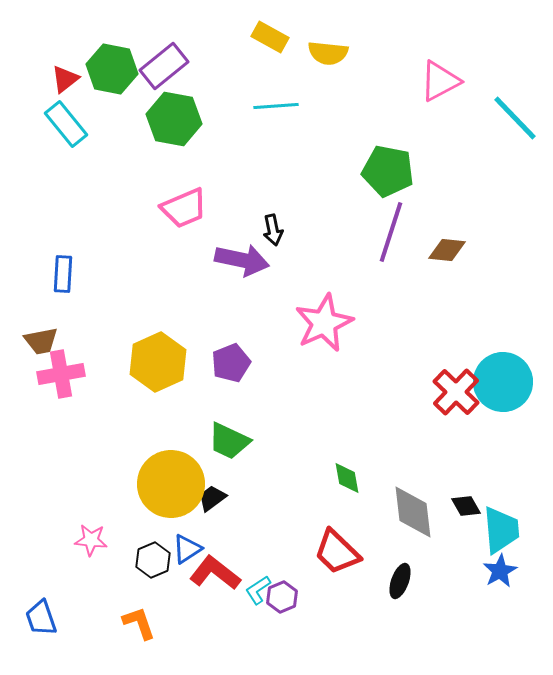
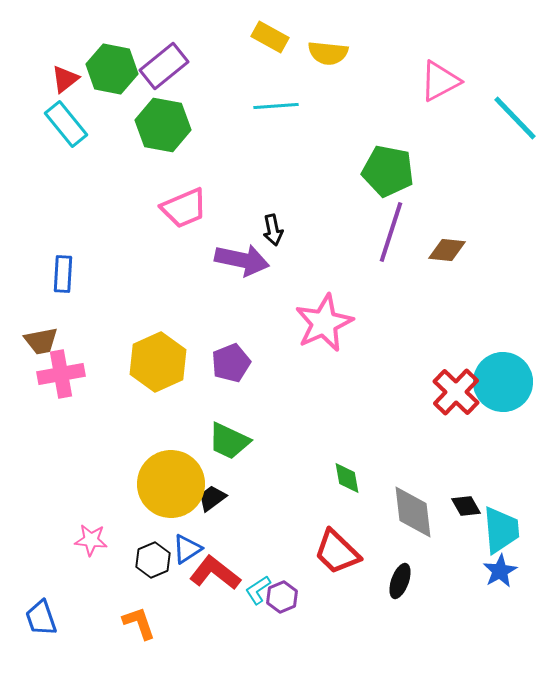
green hexagon at (174, 119): moved 11 px left, 6 px down
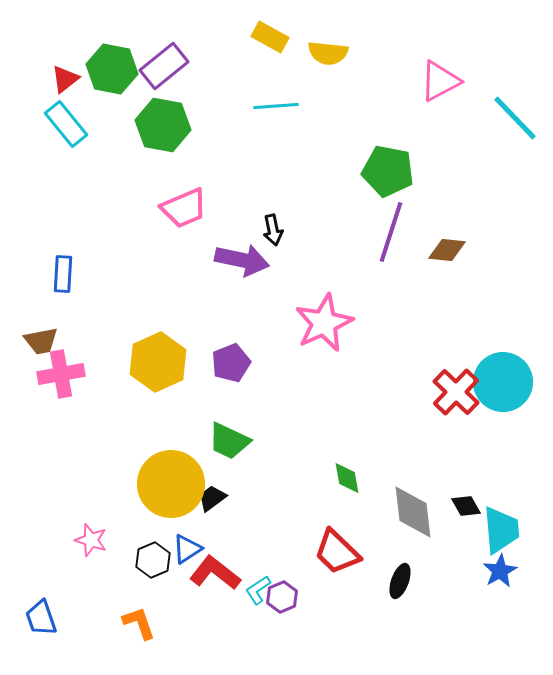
pink star at (91, 540): rotated 12 degrees clockwise
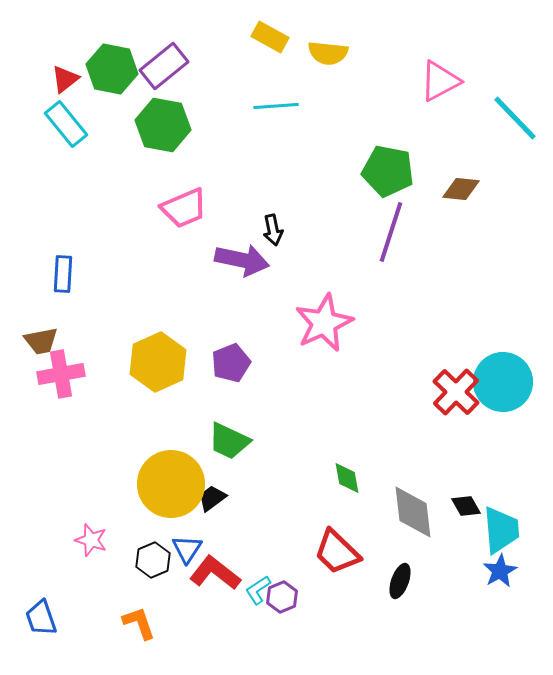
brown diamond at (447, 250): moved 14 px right, 61 px up
blue triangle at (187, 549): rotated 24 degrees counterclockwise
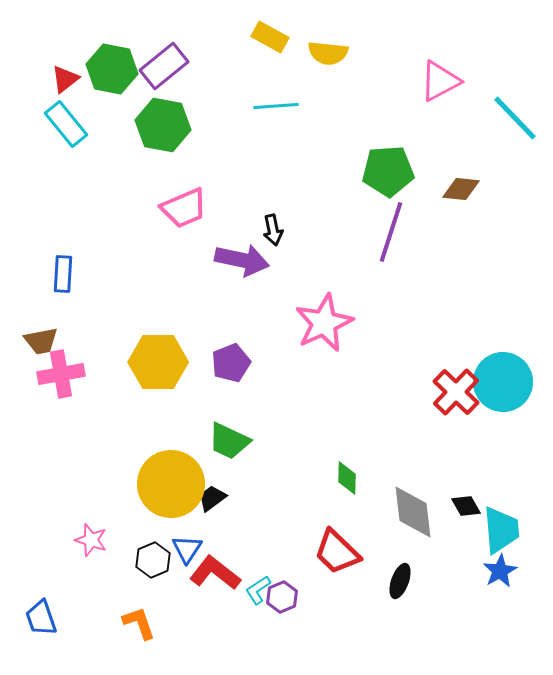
green pentagon at (388, 171): rotated 15 degrees counterclockwise
yellow hexagon at (158, 362): rotated 24 degrees clockwise
green diamond at (347, 478): rotated 12 degrees clockwise
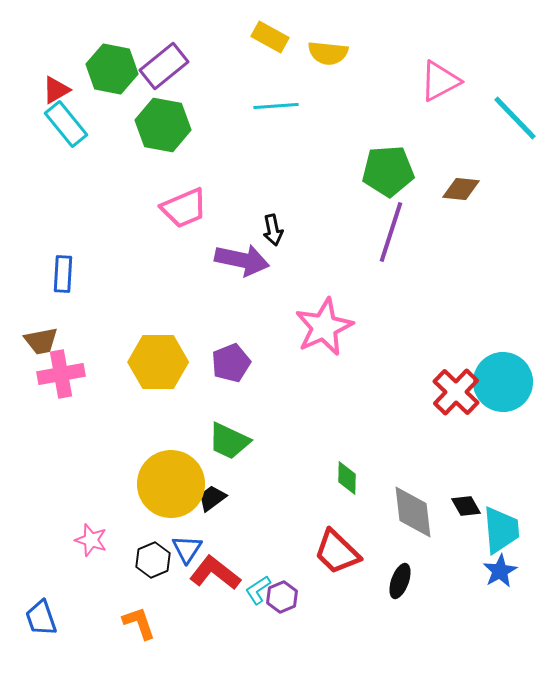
red triangle at (65, 79): moved 9 px left, 11 px down; rotated 8 degrees clockwise
pink star at (324, 323): moved 4 px down
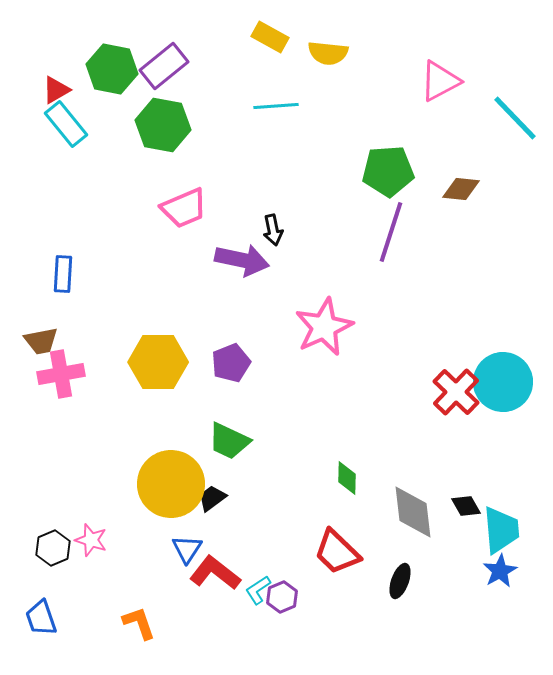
black hexagon at (153, 560): moved 100 px left, 12 px up
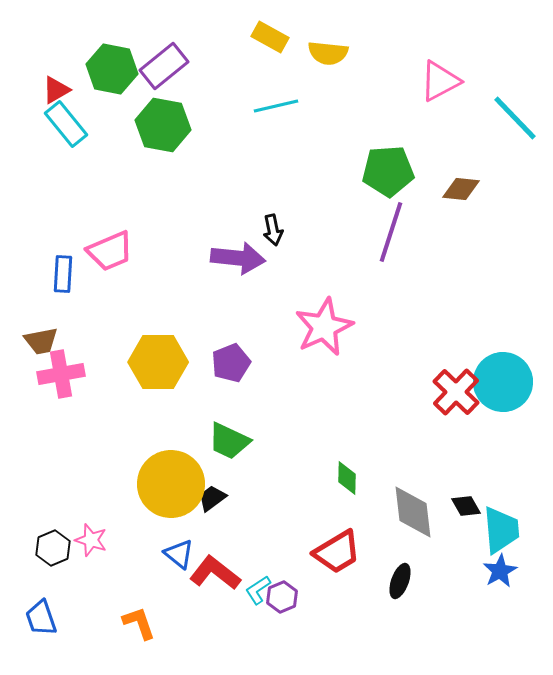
cyan line at (276, 106): rotated 9 degrees counterclockwise
pink trapezoid at (184, 208): moved 74 px left, 43 px down
purple arrow at (242, 260): moved 4 px left, 2 px up; rotated 6 degrees counterclockwise
blue triangle at (187, 549): moved 8 px left, 5 px down; rotated 24 degrees counterclockwise
red trapezoid at (337, 552): rotated 75 degrees counterclockwise
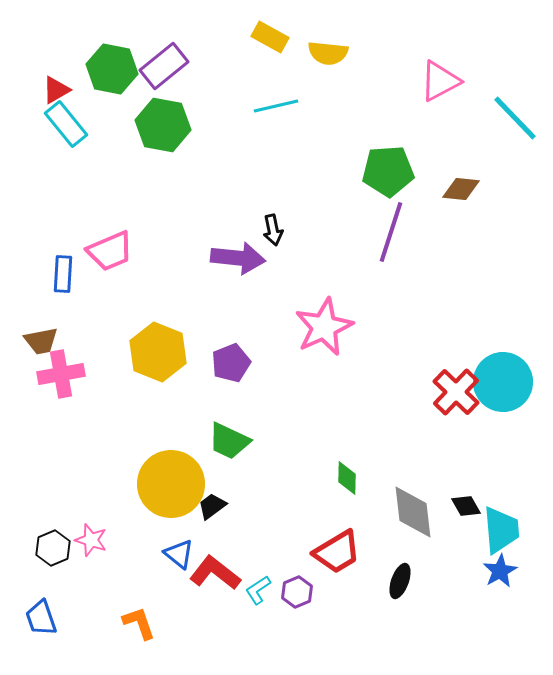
yellow hexagon at (158, 362): moved 10 px up; rotated 22 degrees clockwise
black trapezoid at (212, 498): moved 8 px down
purple hexagon at (282, 597): moved 15 px right, 5 px up
